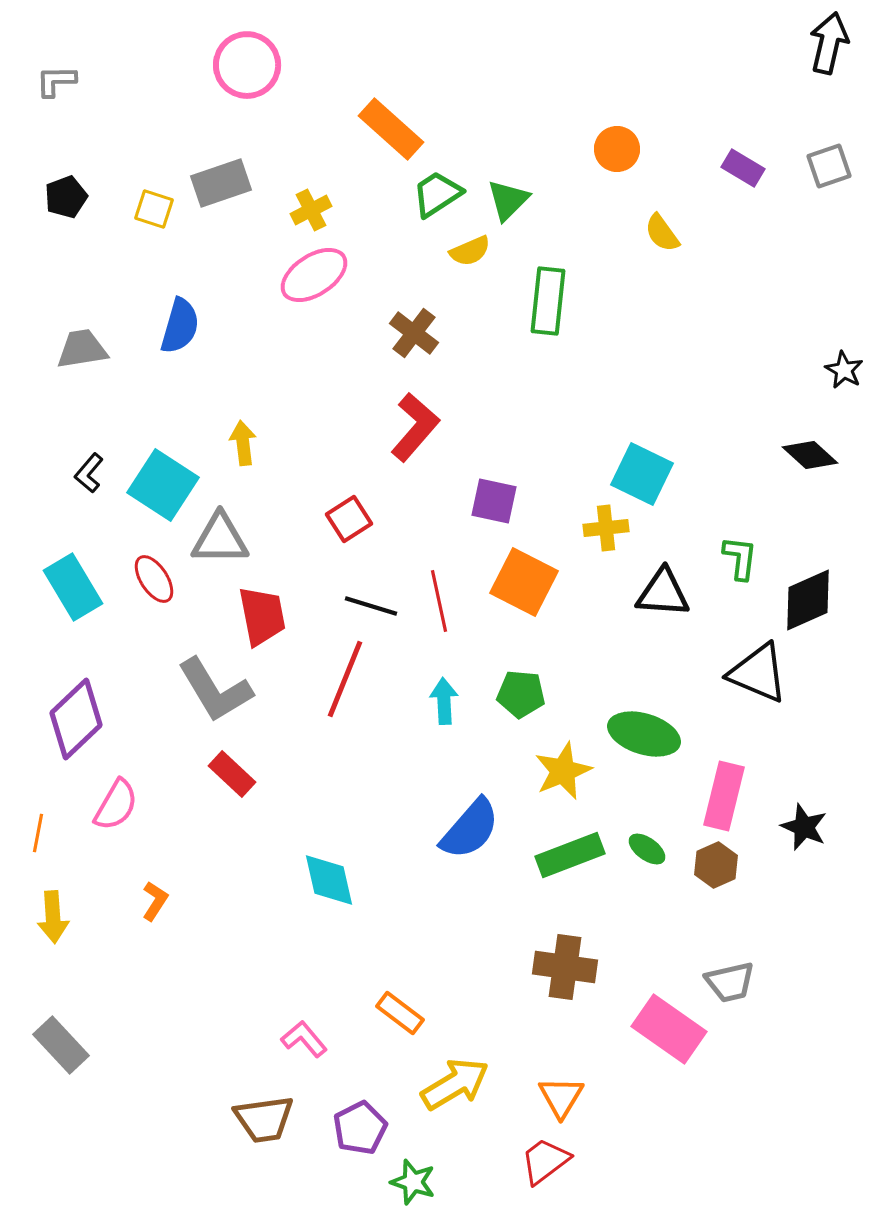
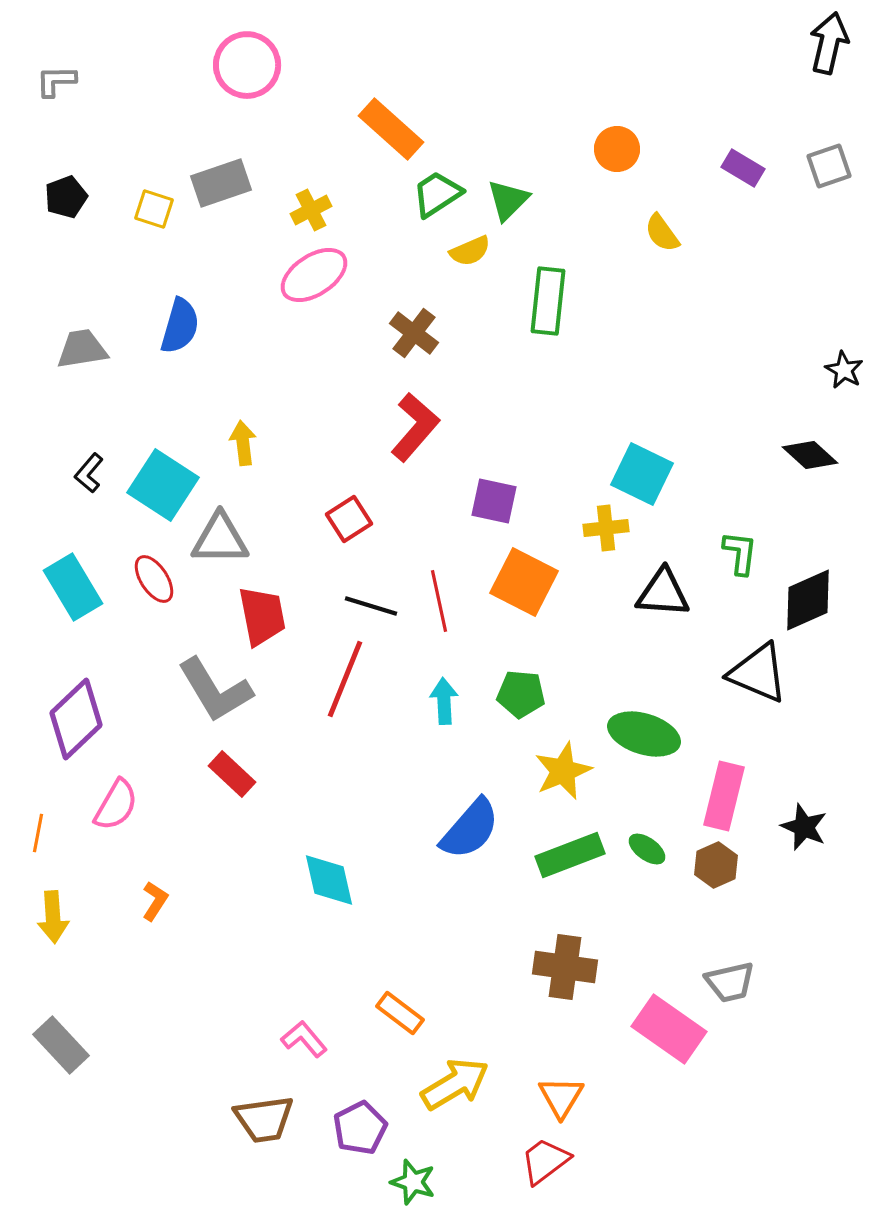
green L-shape at (740, 558): moved 5 px up
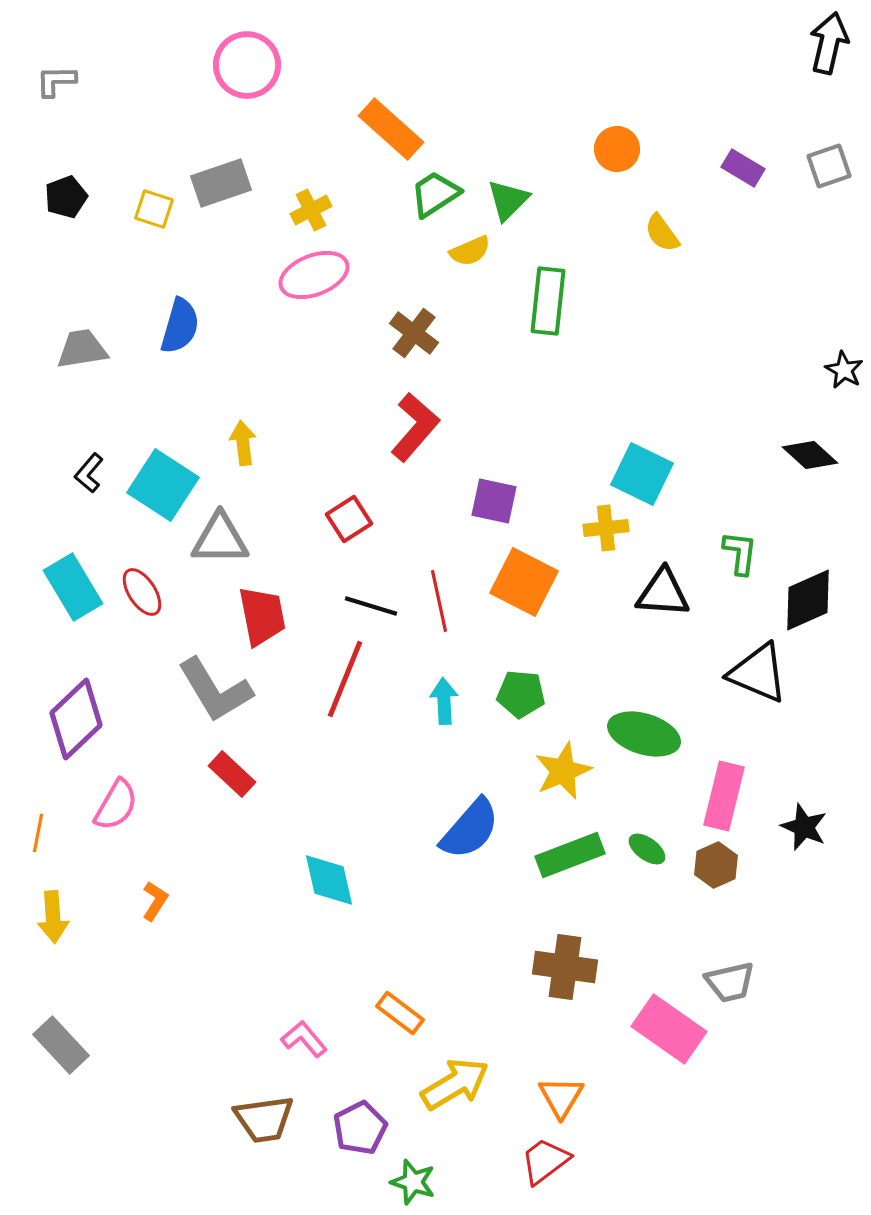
green trapezoid at (437, 194): moved 2 px left
pink ellipse at (314, 275): rotated 12 degrees clockwise
red ellipse at (154, 579): moved 12 px left, 13 px down
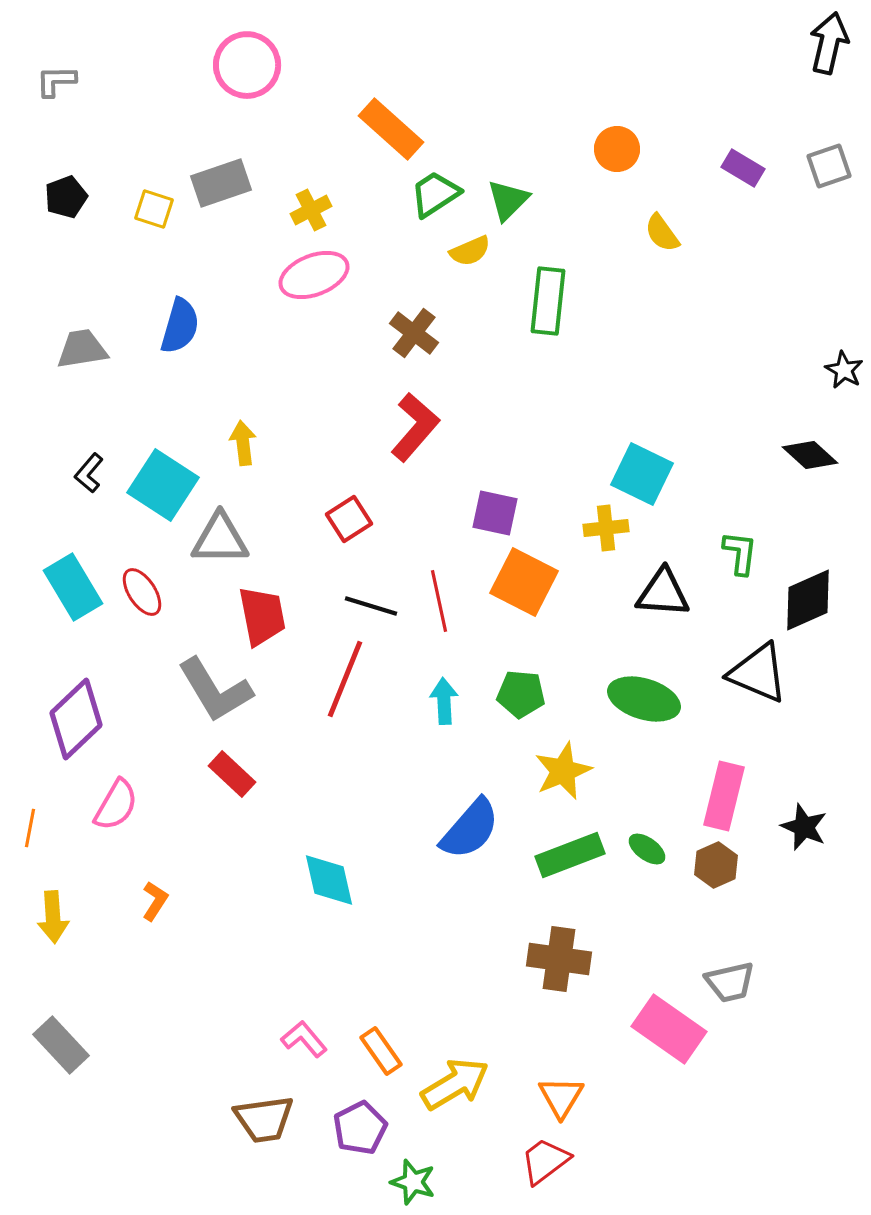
purple square at (494, 501): moved 1 px right, 12 px down
green ellipse at (644, 734): moved 35 px up
orange line at (38, 833): moved 8 px left, 5 px up
brown cross at (565, 967): moved 6 px left, 8 px up
orange rectangle at (400, 1013): moved 19 px left, 38 px down; rotated 18 degrees clockwise
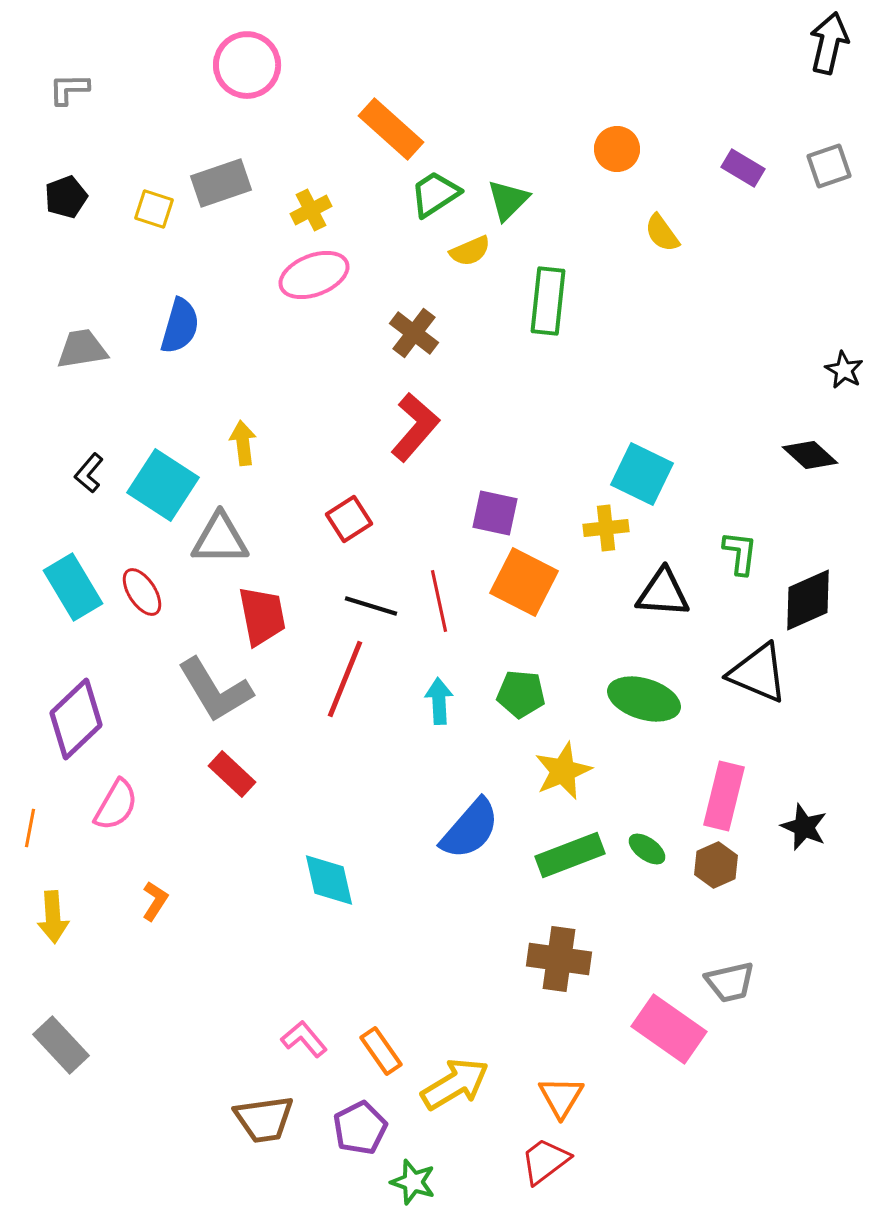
gray L-shape at (56, 81): moved 13 px right, 8 px down
cyan arrow at (444, 701): moved 5 px left
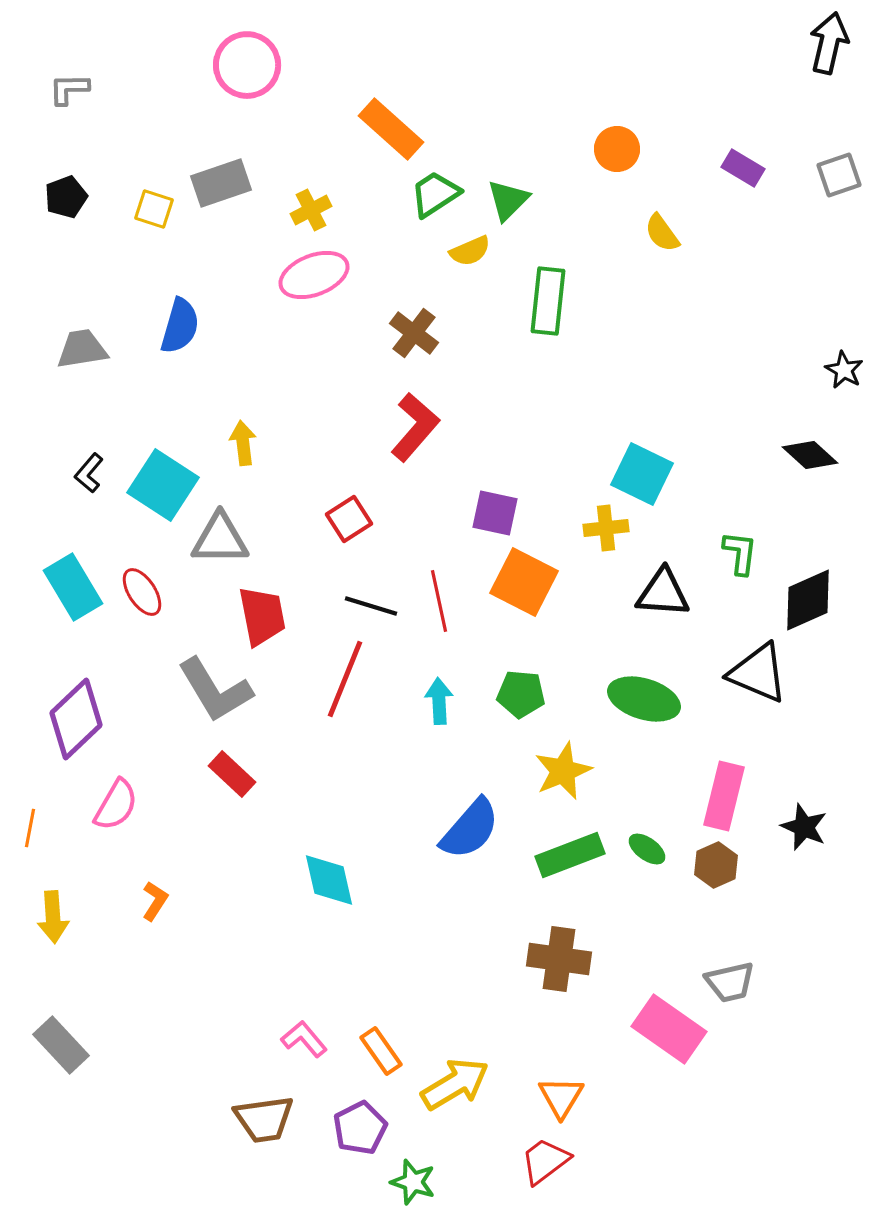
gray square at (829, 166): moved 10 px right, 9 px down
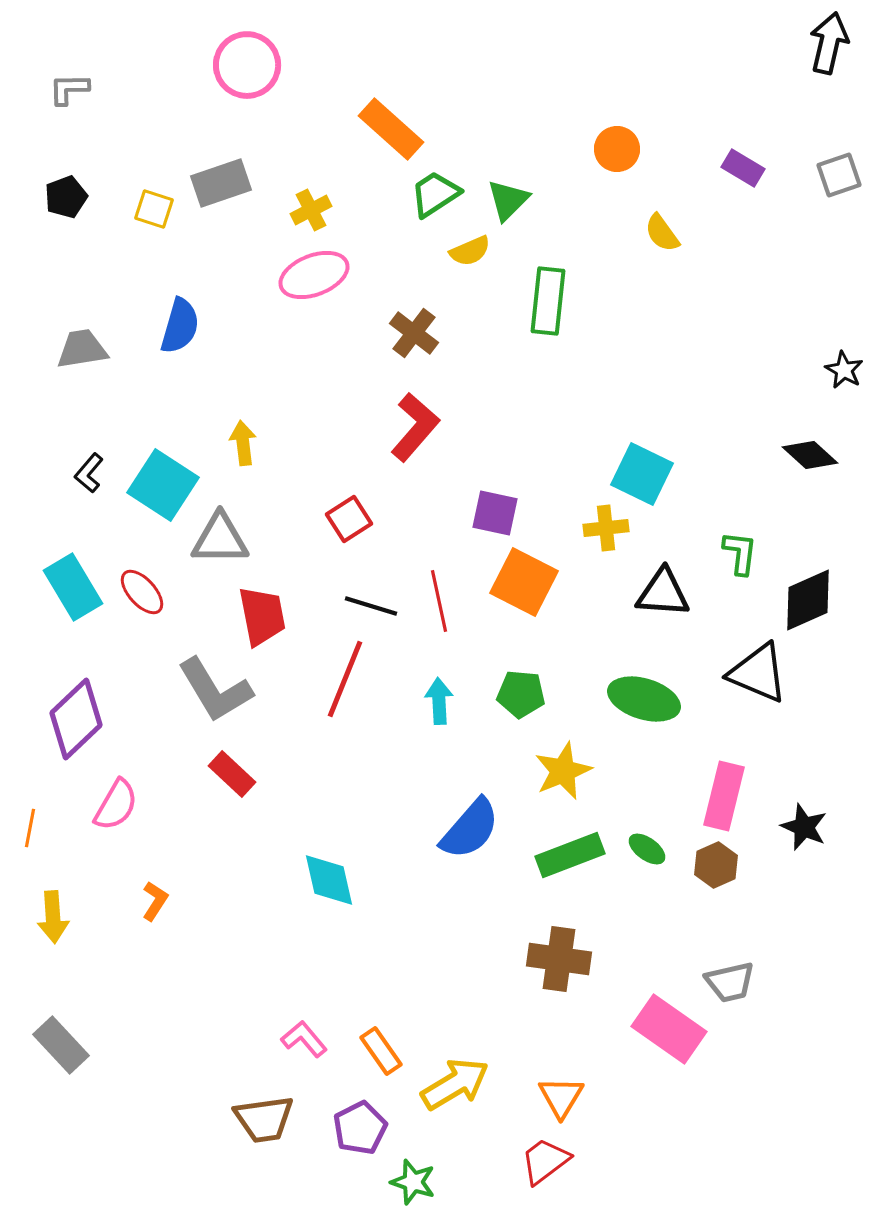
red ellipse at (142, 592): rotated 9 degrees counterclockwise
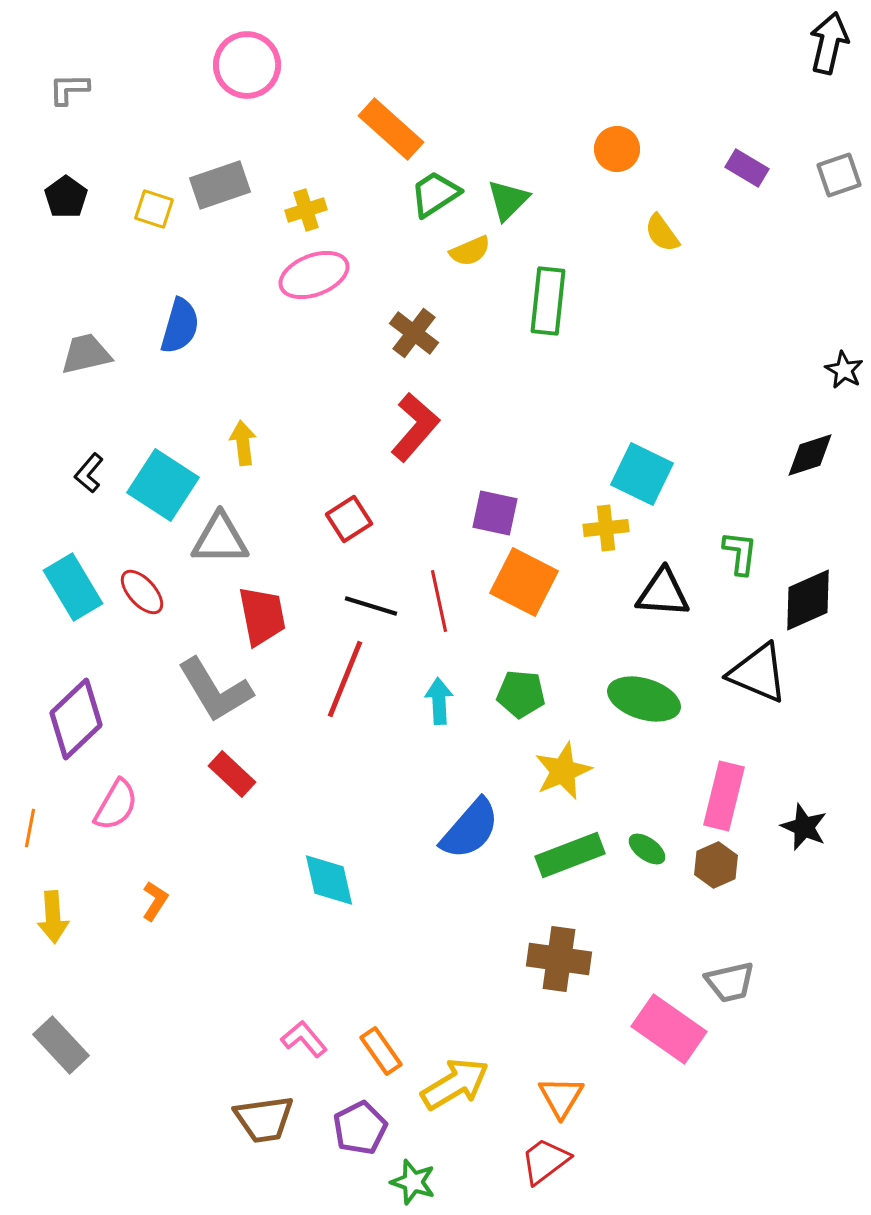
purple rectangle at (743, 168): moved 4 px right
gray rectangle at (221, 183): moved 1 px left, 2 px down
black pentagon at (66, 197): rotated 15 degrees counterclockwise
yellow cross at (311, 210): moved 5 px left; rotated 9 degrees clockwise
gray trapezoid at (82, 349): moved 4 px right, 5 px down; rotated 4 degrees counterclockwise
black diamond at (810, 455): rotated 60 degrees counterclockwise
